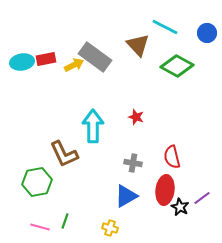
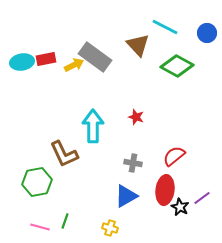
red semicircle: moved 2 px right, 1 px up; rotated 65 degrees clockwise
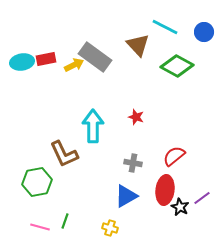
blue circle: moved 3 px left, 1 px up
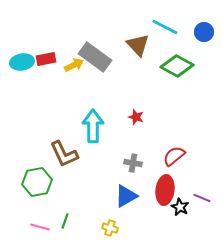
purple line: rotated 60 degrees clockwise
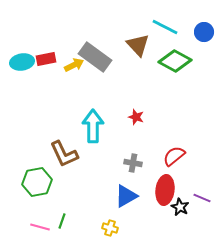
green diamond: moved 2 px left, 5 px up
green line: moved 3 px left
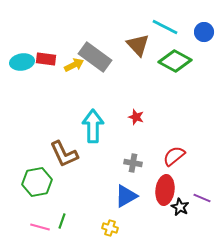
red rectangle: rotated 18 degrees clockwise
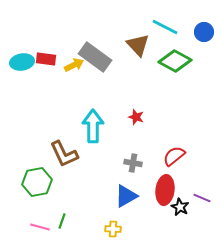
yellow cross: moved 3 px right, 1 px down; rotated 14 degrees counterclockwise
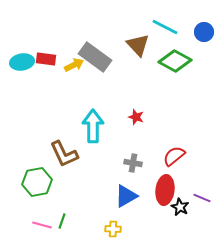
pink line: moved 2 px right, 2 px up
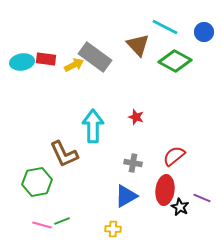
green line: rotated 49 degrees clockwise
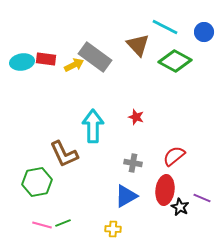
green line: moved 1 px right, 2 px down
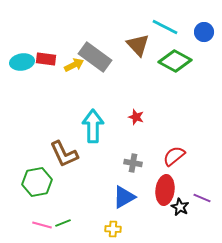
blue triangle: moved 2 px left, 1 px down
